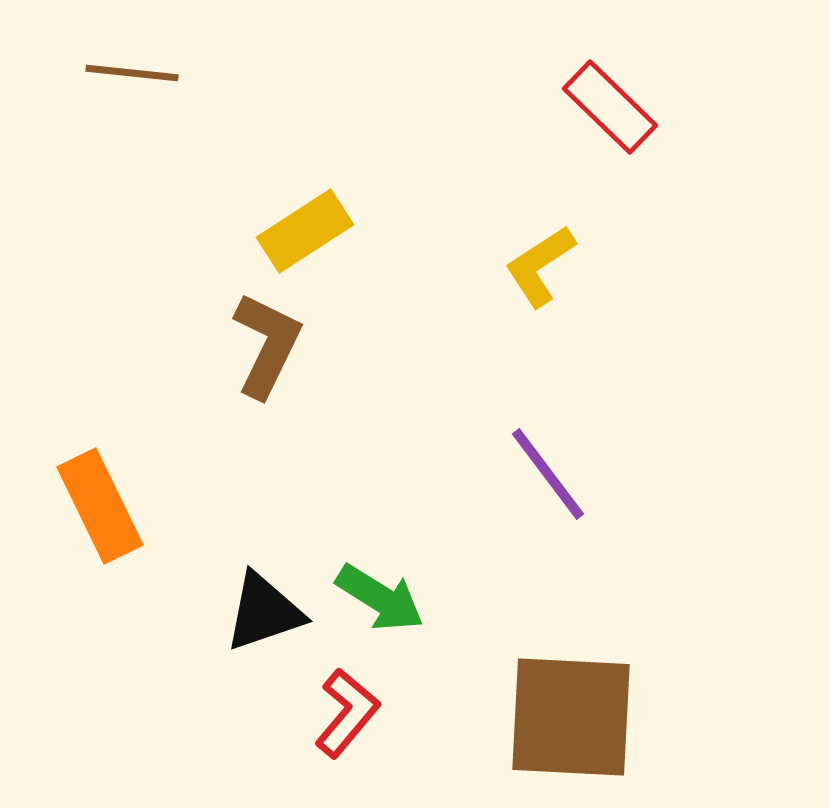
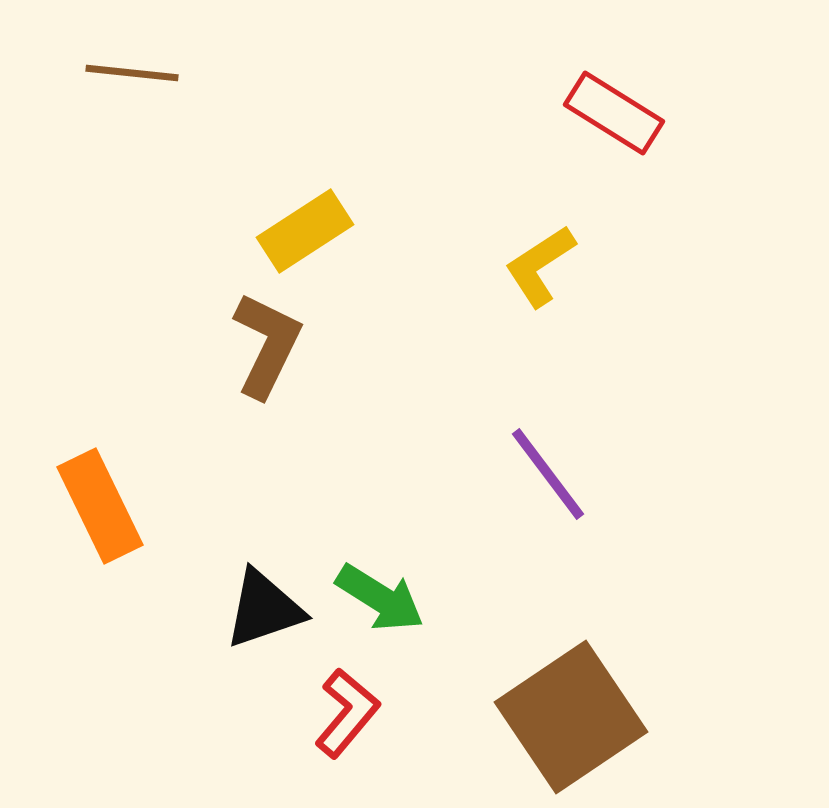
red rectangle: moved 4 px right, 6 px down; rotated 12 degrees counterclockwise
black triangle: moved 3 px up
brown square: rotated 37 degrees counterclockwise
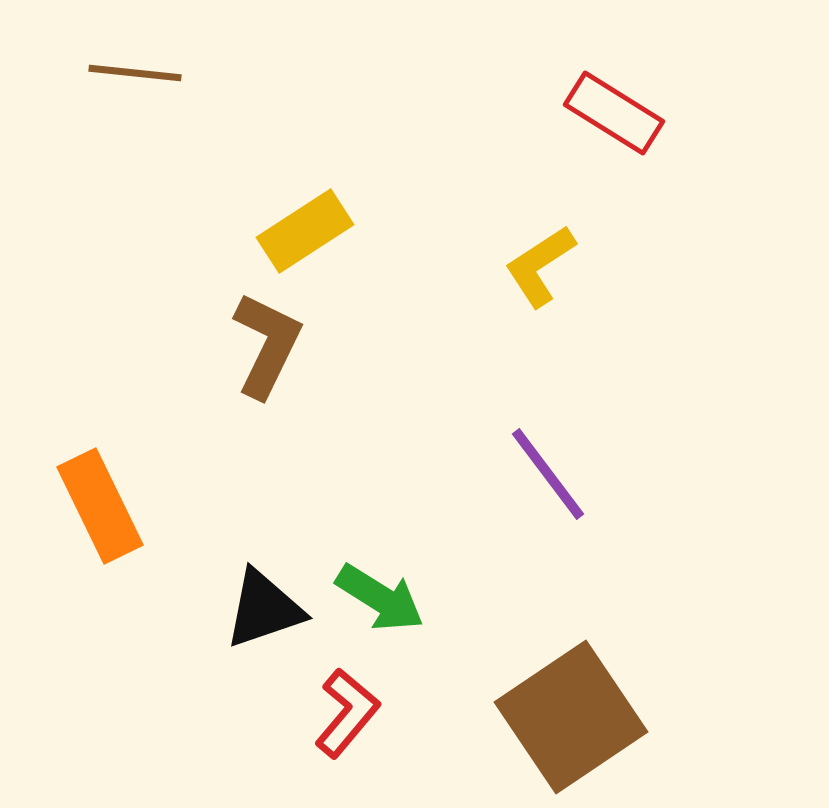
brown line: moved 3 px right
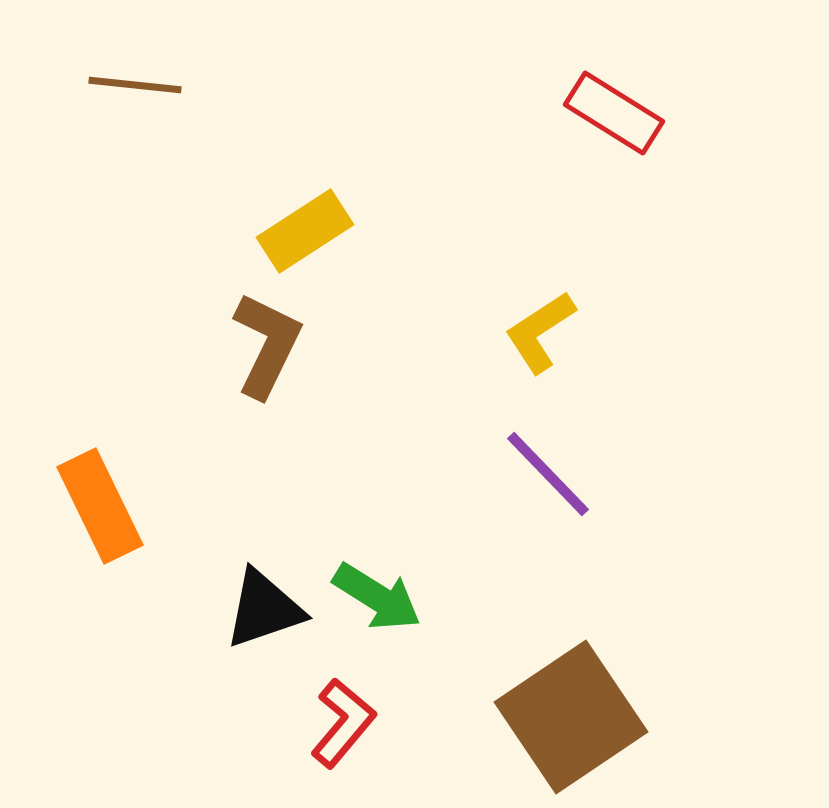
brown line: moved 12 px down
yellow L-shape: moved 66 px down
purple line: rotated 7 degrees counterclockwise
green arrow: moved 3 px left, 1 px up
red L-shape: moved 4 px left, 10 px down
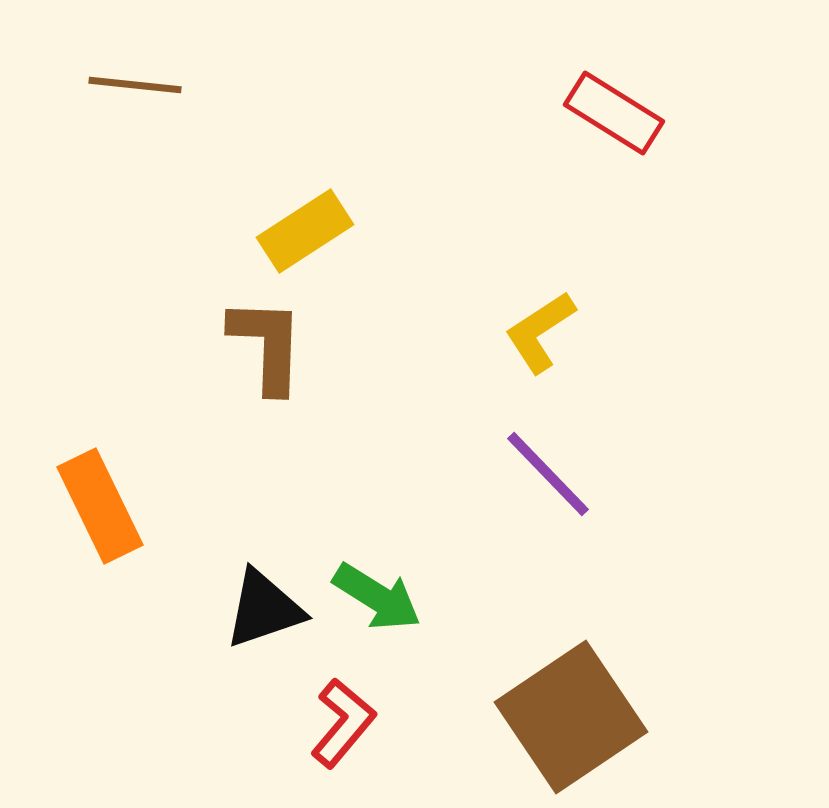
brown L-shape: rotated 24 degrees counterclockwise
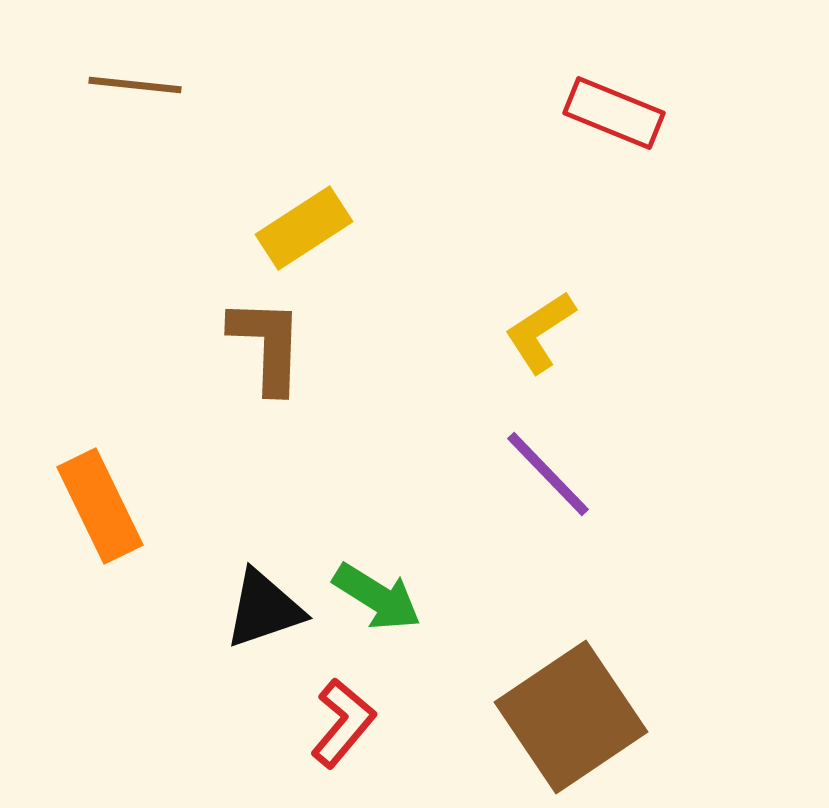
red rectangle: rotated 10 degrees counterclockwise
yellow rectangle: moved 1 px left, 3 px up
